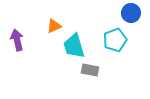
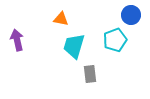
blue circle: moved 2 px down
orange triangle: moved 7 px right, 7 px up; rotated 35 degrees clockwise
cyan trapezoid: rotated 32 degrees clockwise
gray rectangle: moved 4 px down; rotated 72 degrees clockwise
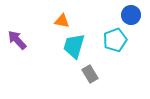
orange triangle: moved 1 px right, 2 px down
purple arrow: rotated 30 degrees counterclockwise
gray rectangle: rotated 24 degrees counterclockwise
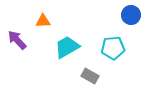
orange triangle: moved 19 px left; rotated 14 degrees counterclockwise
cyan pentagon: moved 2 px left, 8 px down; rotated 15 degrees clockwise
cyan trapezoid: moved 7 px left, 1 px down; rotated 44 degrees clockwise
gray rectangle: moved 2 px down; rotated 30 degrees counterclockwise
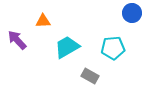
blue circle: moved 1 px right, 2 px up
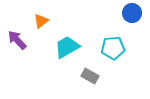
orange triangle: moved 2 px left; rotated 35 degrees counterclockwise
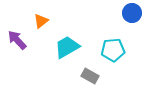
cyan pentagon: moved 2 px down
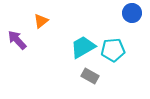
cyan trapezoid: moved 16 px right
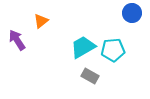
purple arrow: rotated 10 degrees clockwise
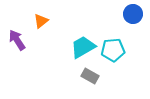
blue circle: moved 1 px right, 1 px down
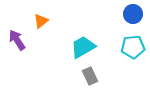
cyan pentagon: moved 20 px right, 3 px up
gray rectangle: rotated 36 degrees clockwise
